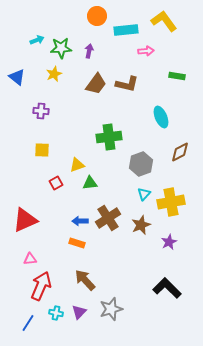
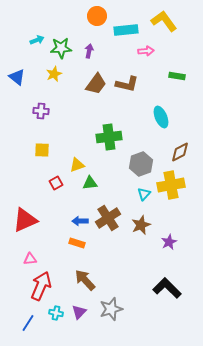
yellow cross: moved 17 px up
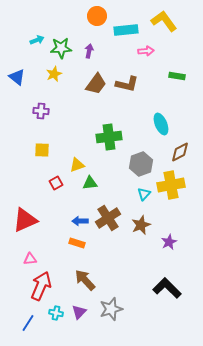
cyan ellipse: moved 7 px down
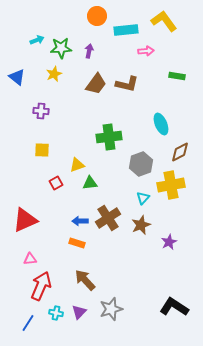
cyan triangle: moved 1 px left, 4 px down
black L-shape: moved 7 px right, 19 px down; rotated 12 degrees counterclockwise
